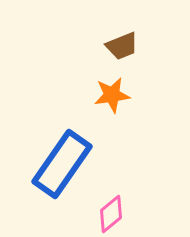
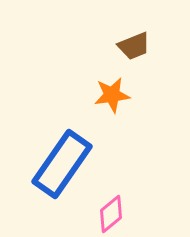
brown trapezoid: moved 12 px right
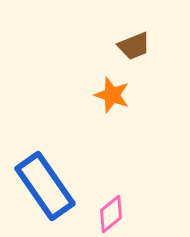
orange star: rotated 27 degrees clockwise
blue rectangle: moved 17 px left, 22 px down; rotated 70 degrees counterclockwise
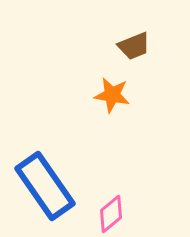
orange star: rotated 9 degrees counterclockwise
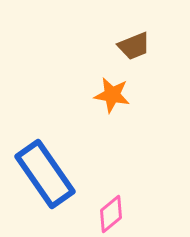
blue rectangle: moved 12 px up
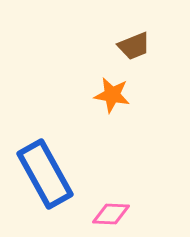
blue rectangle: rotated 6 degrees clockwise
pink diamond: rotated 42 degrees clockwise
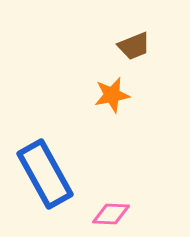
orange star: rotated 21 degrees counterclockwise
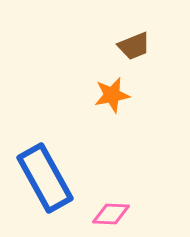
blue rectangle: moved 4 px down
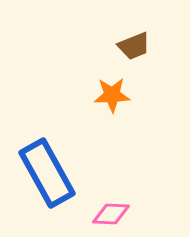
orange star: rotated 9 degrees clockwise
blue rectangle: moved 2 px right, 5 px up
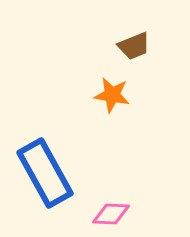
orange star: rotated 12 degrees clockwise
blue rectangle: moved 2 px left
